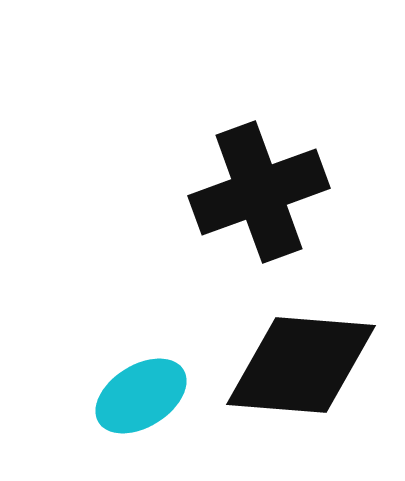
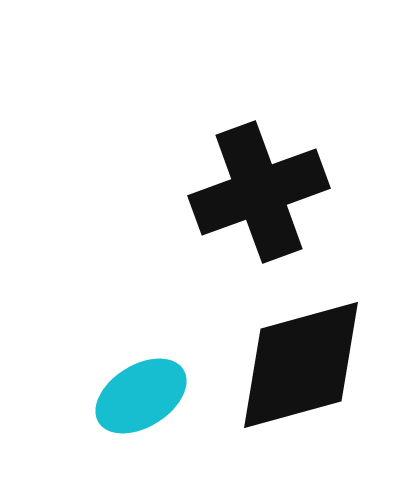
black diamond: rotated 20 degrees counterclockwise
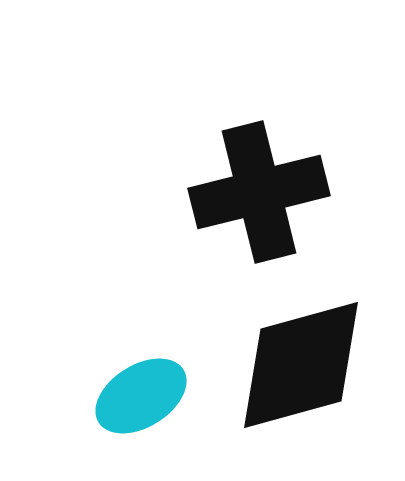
black cross: rotated 6 degrees clockwise
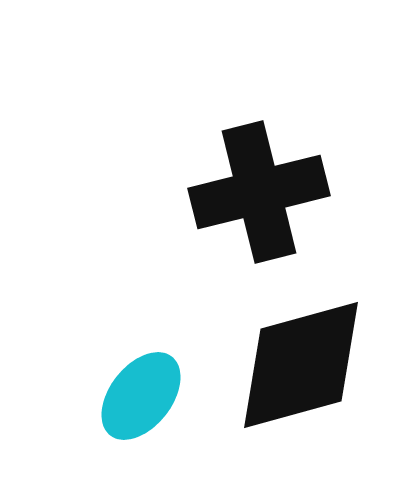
cyan ellipse: rotated 20 degrees counterclockwise
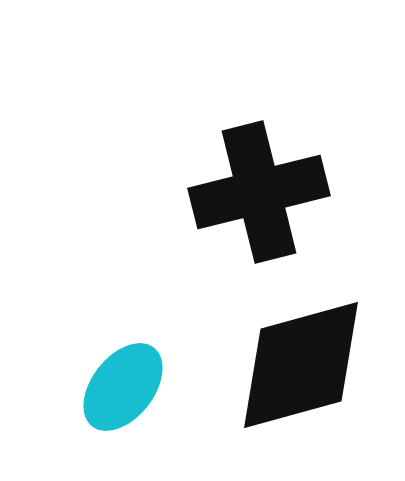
cyan ellipse: moved 18 px left, 9 px up
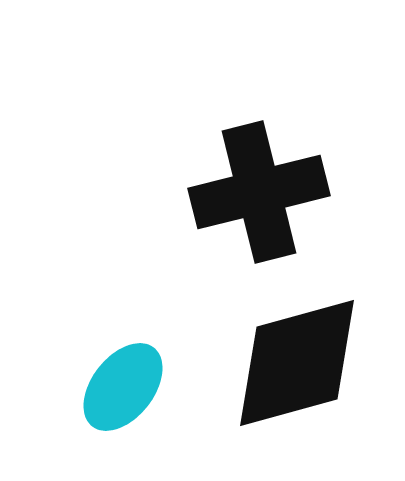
black diamond: moved 4 px left, 2 px up
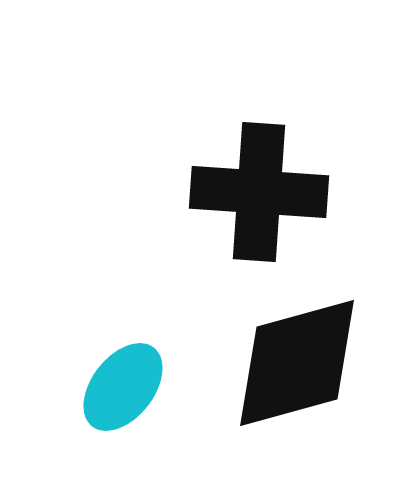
black cross: rotated 18 degrees clockwise
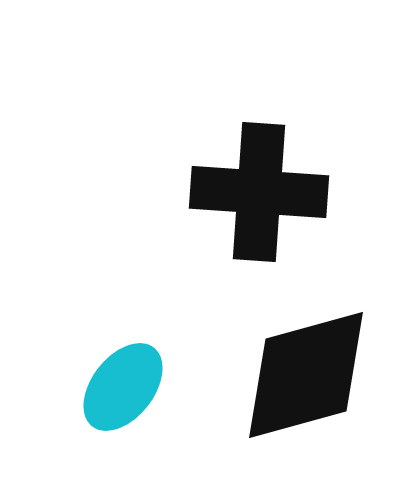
black diamond: moved 9 px right, 12 px down
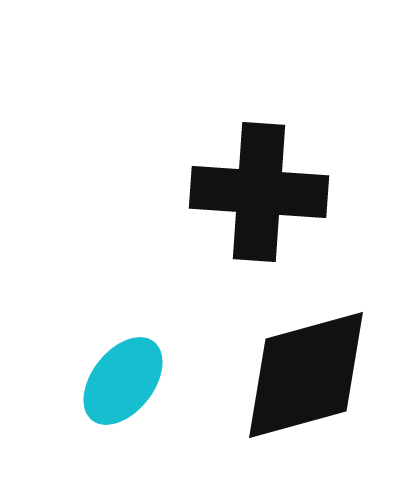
cyan ellipse: moved 6 px up
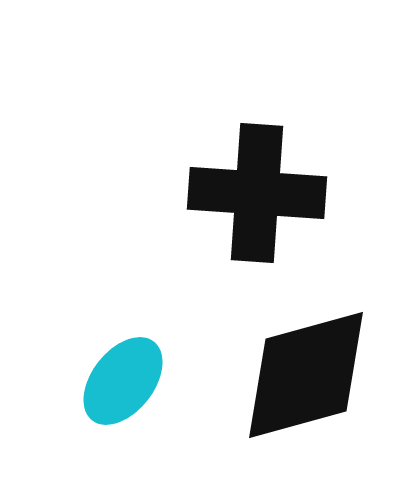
black cross: moved 2 px left, 1 px down
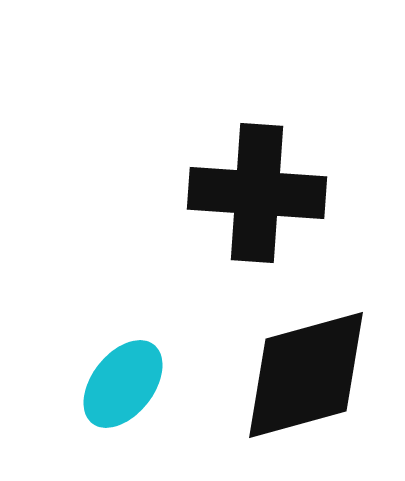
cyan ellipse: moved 3 px down
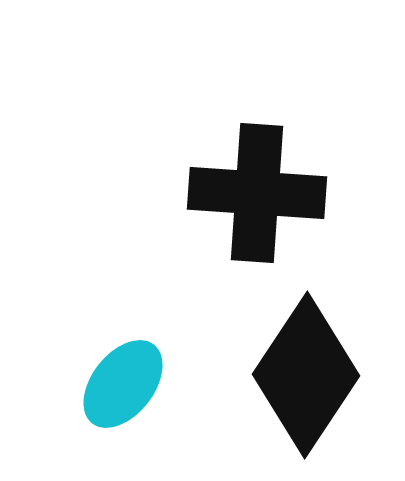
black diamond: rotated 41 degrees counterclockwise
